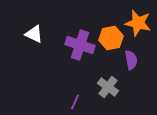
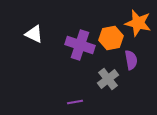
gray cross: moved 8 px up; rotated 15 degrees clockwise
purple line: rotated 56 degrees clockwise
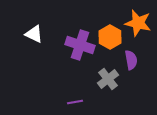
orange hexagon: moved 1 px left, 1 px up; rotated 20 degrees counterclockwise
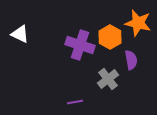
white triangle: moved 14 px left
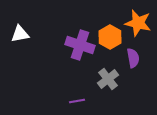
white triangle: rotated 36 degrees counterclockwise
purple semicircle: moved 2 px right, 2 px up
purple line: moved 2 px right, 1 px up
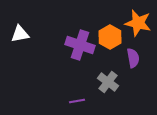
gray cross: moved 3 px down; rotated 15 degrees counterclockwise
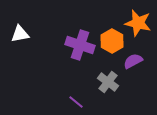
orange hexagon: moved 2 px right, 4 px down
purple semicircle: moved 3 px down; rotated 108 degrees counterclockwise
purple line: moved 1 px left, 1 px down; rotated 49 degrees clockwise
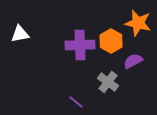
orange hexagon: moved 1 px left
purple cross: rotated 20 degrees counterclockwise
